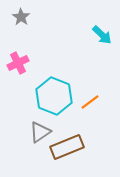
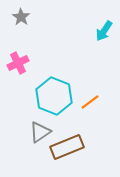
cyan arrow: moved 2 px right, 4 px up; rotated 80 degrees clockwise
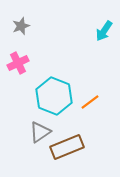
gray star: moved 9 px down; rotated 18 degrees clockwise
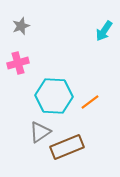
pink cross: rotated 10 degrees clockwise
cyan hexagon: rotated 18 degrees counterclockwise
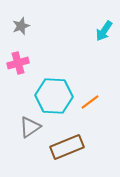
gray triangle: moved 10 px left, 5 px up
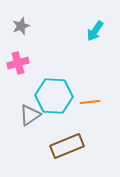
cyan arrow: moved 9 px left
orange line: rotated 30 degrees clockwise
gray triangle: moved 12 px up
brown rectangle: moved 1 px up
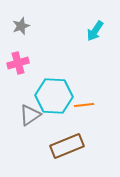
orange line: moved 6 px left, 3 px down
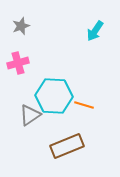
orange line: rotated 24 degrees clockwise
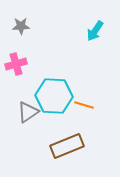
gray star: rotated 18 degrees clockwise
pink cross: moved 2 px left, 1 px down
gray triangle: moved 2 px left, 3 px up
